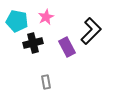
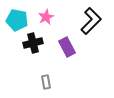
cyan pentagon: moved 1 px up
black L-shape: moved 10 px up
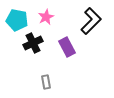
black cross: rotated 12 degrees counterclockwise
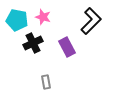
pink star: moved 3 px left; rotated 28 degrees counterclockwise
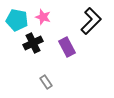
gray rectangle: rotated 24 degrees counterclockwise
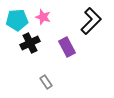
cyan pentagon: rotated 15 degrees counterclockwise
black cross: moved 3 px left
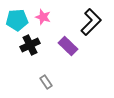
black L-shape: moved 1 px down
black cross: moved 2 px down
purple rectangle: moved 1 px right, 1 px up; rotated 18 degrees counterclockwise
